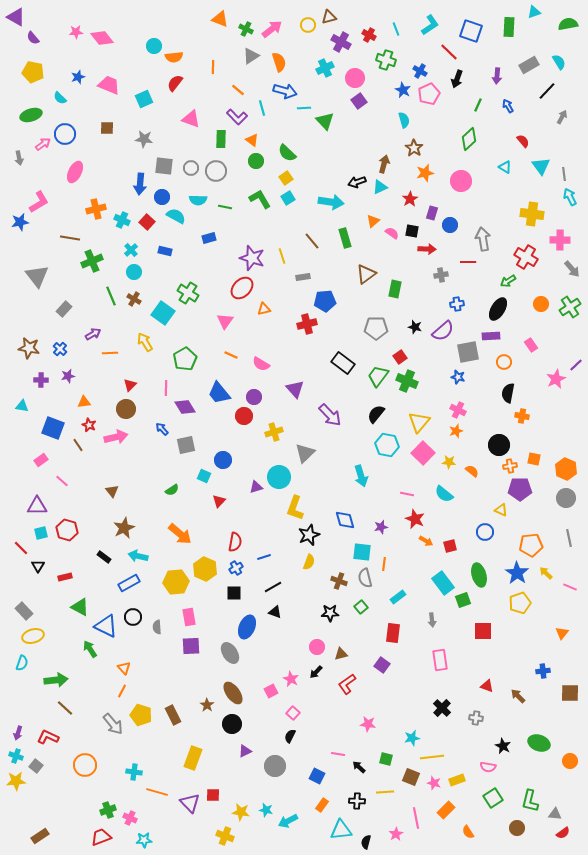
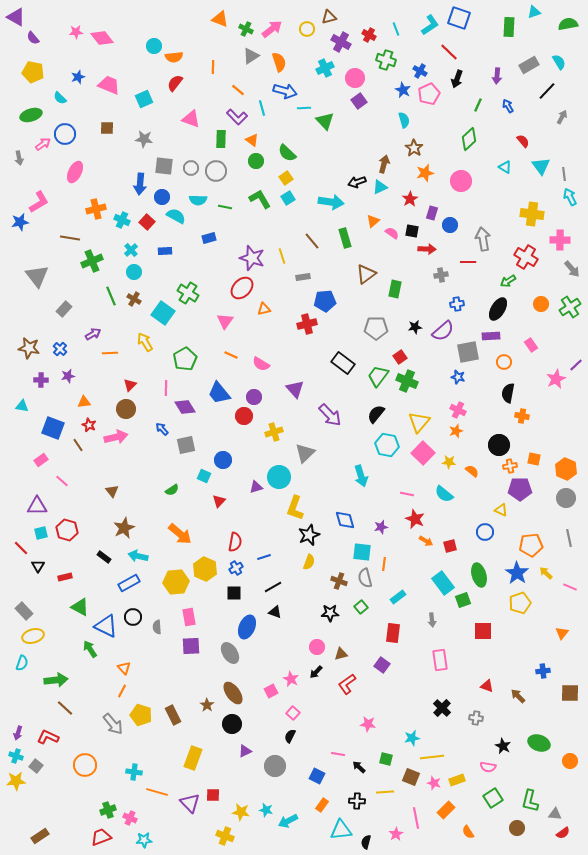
yellow circle at (308, 25): moved 1 px left, 4 px down
blue square at (471, 31): moved 12 px left, 13 px up
blue rectangle at (165, 251): rotated 16 degrees counterclockwise
black star at (415, 327): rotated 24 degrees counterclockwise
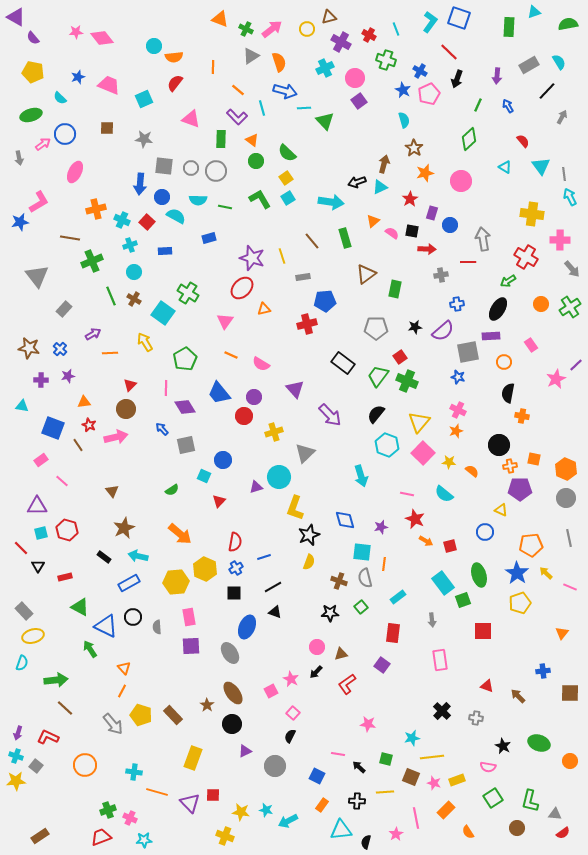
cyan L-shape at (430, 25): moved 3 px up; rotated 20 degrees counterclockwise
cyan cross at (131, 250): moved 1 px left, 5 px up; rotated 24 degrees clockwise
cyan hexagon at (387, 445): rotated 10 degrees clockwise
black cross at (442, 708): moved 3 px down
brown rectangle at (173, 715): rotated 18 degrees counterclockwise
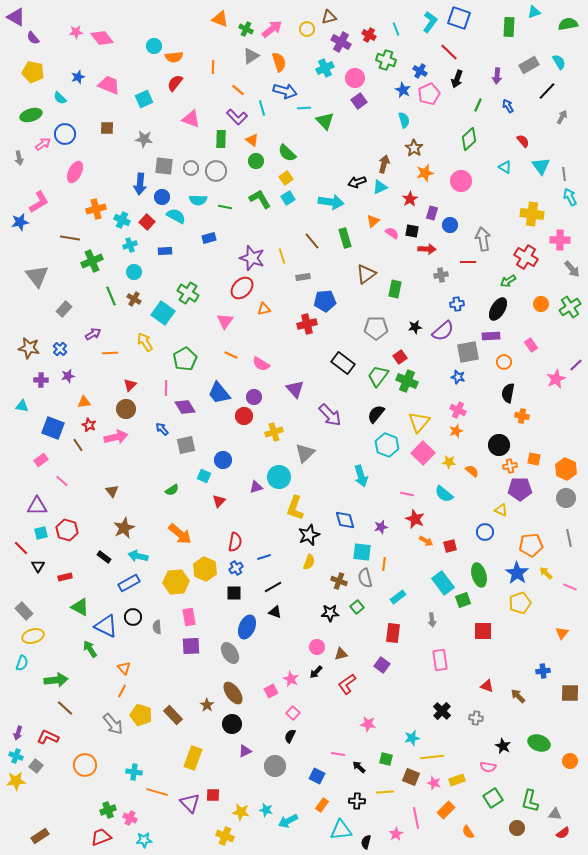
green square at (361, 607): moved 4 px left
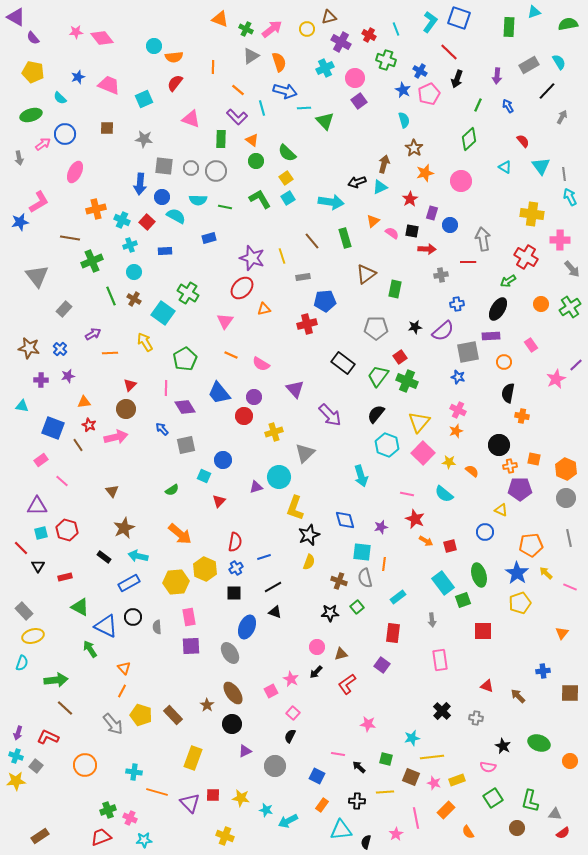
yellow star at (241, 812): moved 14 px up
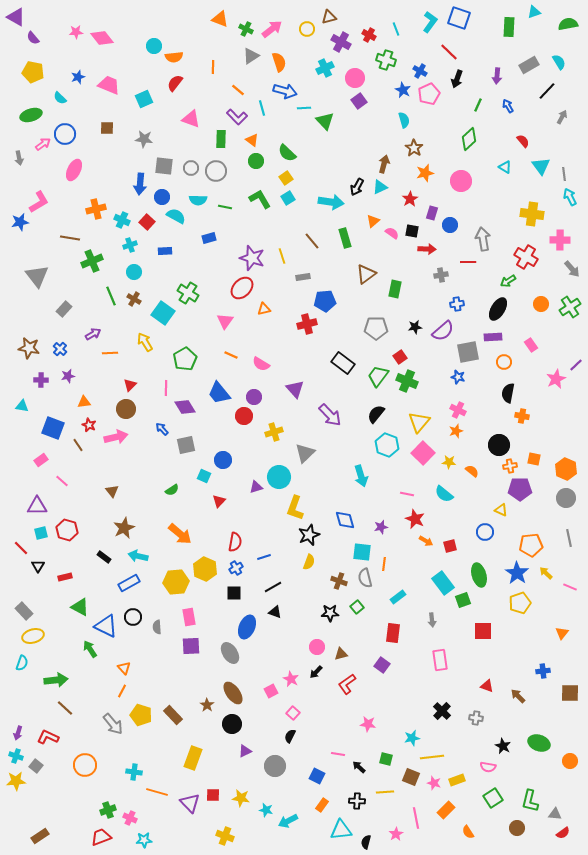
pink ellipse at (75, 172): moved 1 px left, 2 px up
black arrow at (357, 182): moved 5 px down; rotated 42 degrees counterclockwise
purple rectangle at (491, 336): moved 2 px right, 1 px down
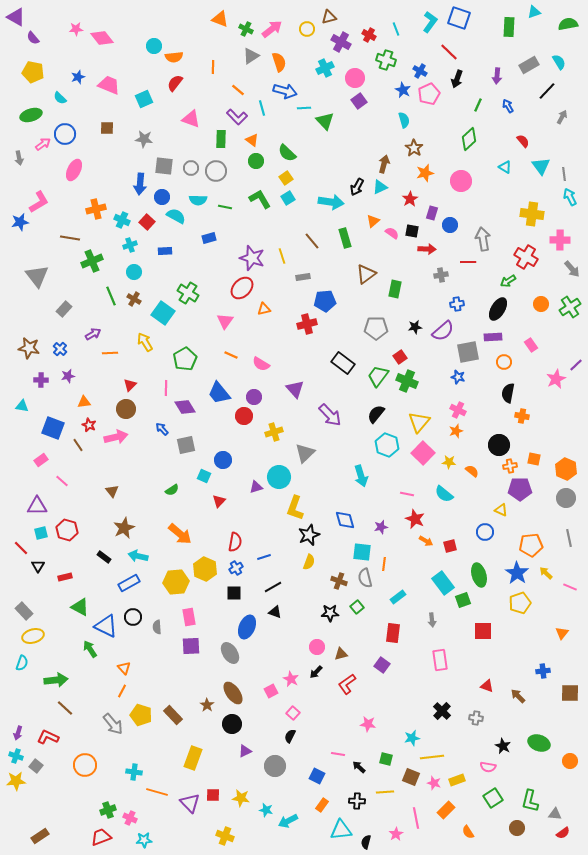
pink star at (76, 32): moved 3 px up
